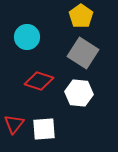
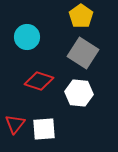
red triangle: moved 1 px right
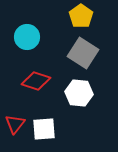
red diamond: moved 3 px left
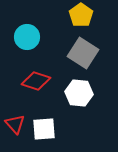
yellow pentagon: moved 1 px up
red triangle: rotated 20 degrees counterclockwise
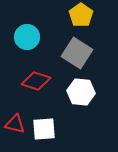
gray square: moved 6 px left
white hexagon: moved 2 px right, 1 px up
red triangle: rotated 35 degrees counterclockwise
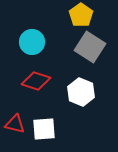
cyan circle: moved 5 px right, 5 px down
gray square: moved 13 px right, 6 px up
white hexagon: rotated 16 degrees clockwise
